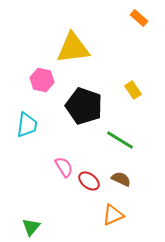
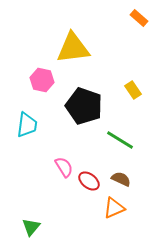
orange triangle: moved 1 px right, 7 px up
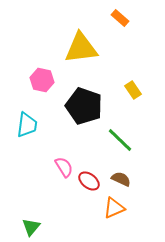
orange rectangle: moved 19 px left
yellow triangle: moved 8 px right
green line: rotated 12 degrees clockwise
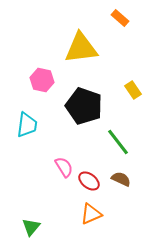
green line: moved 2 px left, 2 px down; rotated 8 degrees clockwise
orange triangle: moved 23 px left, 6 px down
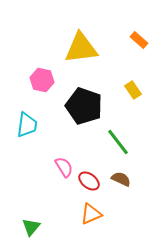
orange rectangle: moved 19 px right, 22 px down
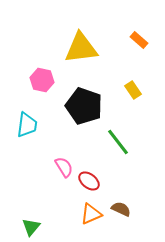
brown semicircle: moved 30 px down
